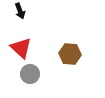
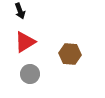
red triangle: moved 4 px right, 6 px up; rotated 45 degrees clockwise
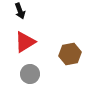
brown hexagon: rotated 15 degrees counterclockwise
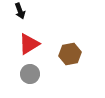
red triangle: moved 4 px right, 2 px down
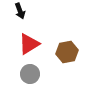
brown hexagon: moved 3 px left, 2 px up
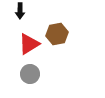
black arrow: rotated 21 degrees clockwise
brown hexagon: moved 10 px left, 18 px up
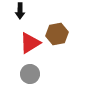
red triangle: moved 1 px right, 1 px up
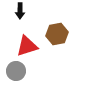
red triangle: moved 3 px left, 3 px down; rotated 15 degrees clockwise
gray circle: moved 14 px left, 3 px up
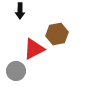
red triangle: moved 7 px right, 3 px down; rotated 10 degrees counterclockwise
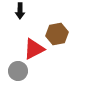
gray circle: moved 2 px right
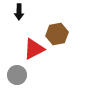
black arrow: moved 1 px left, 1 px down
gray circle: moved 1 px left, 4 px down
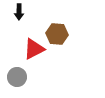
brown hexagon: rotated 15 degrees clockwise
gray circle: moved 2 px down
